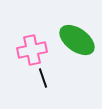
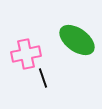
pink cross: moved 6 px left, 4 px down
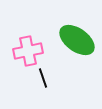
pink cross: moved 2 px right, 3 px up
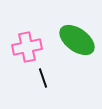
pink cross: moved 1 px left, 4 px up
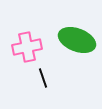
green ellipse: rotated 15 degrees counterclockwise
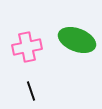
black line: moved 12 px left, 13 px down
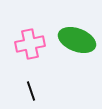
pink cross: moved 3 px right, 3 px up
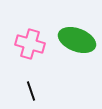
pink cross: rotated 28 degrees clockwise
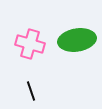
green ellipse: rotated 30 degrees counterclockwise
